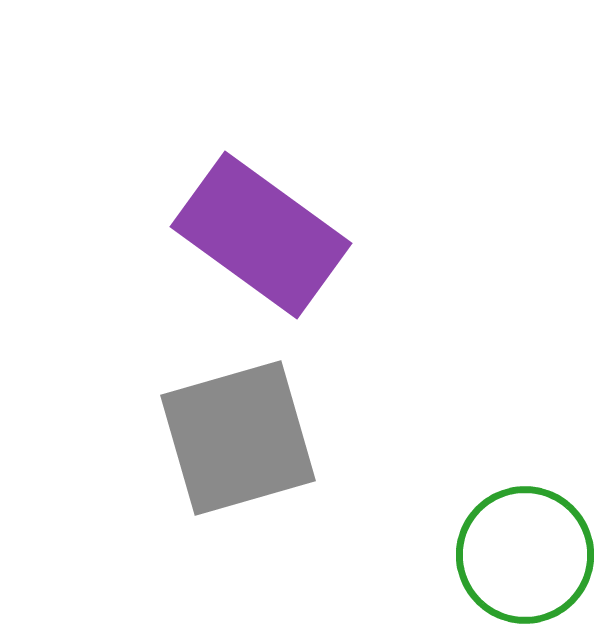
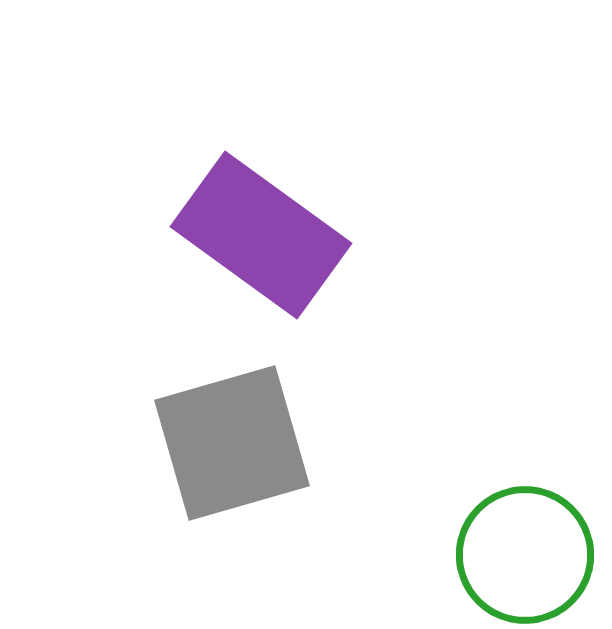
gray square: moved 6 px left, 5 px down
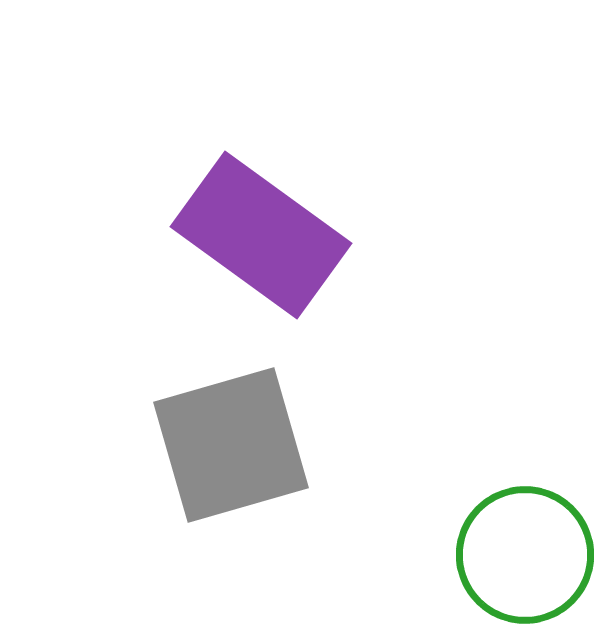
gray square: moved 1 px left, 2 px down
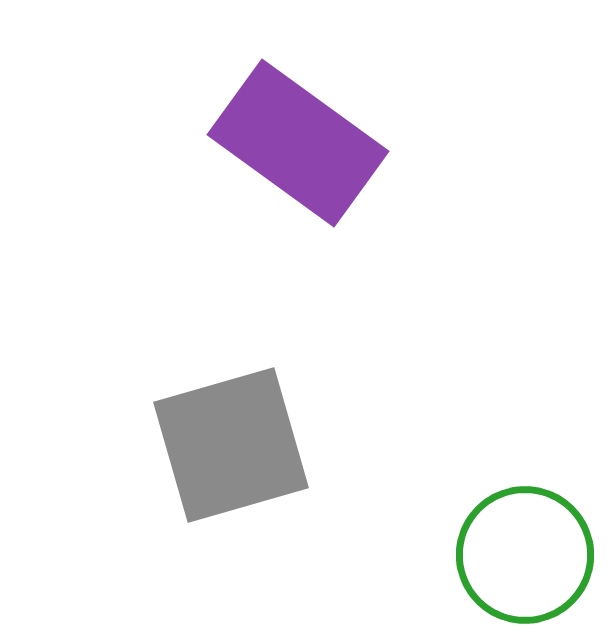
purple rectangle: moved 37 px right, 92 px up
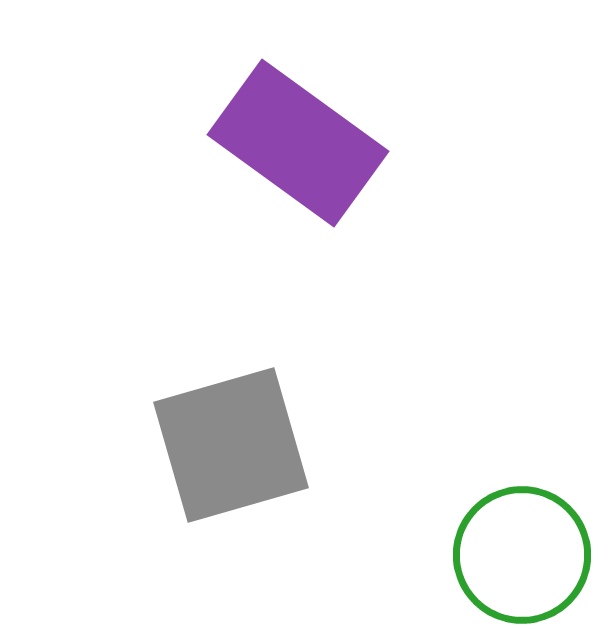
green circle: moved 3 px left
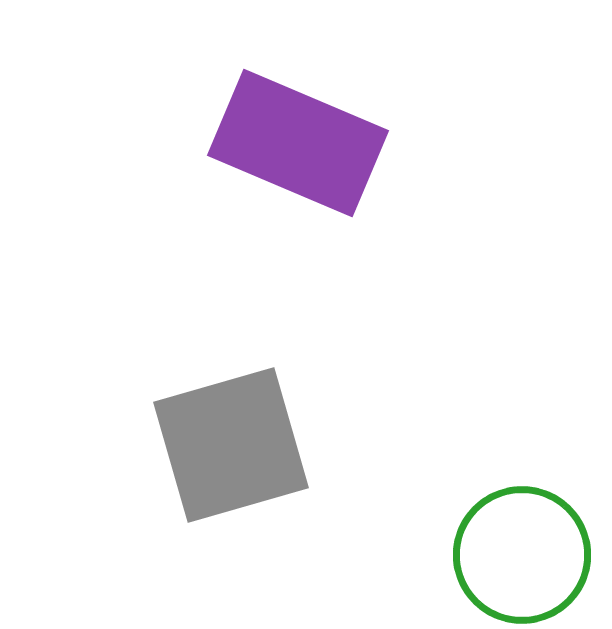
purple rectangle: rotated 13 degrees counterclockwise
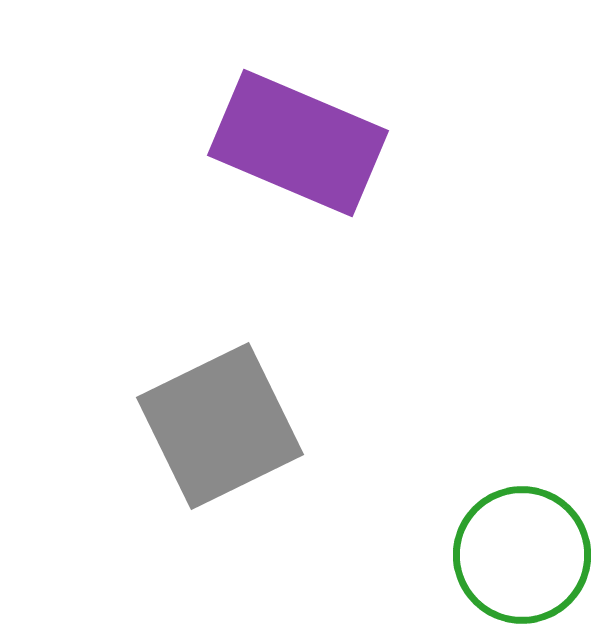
gray square: moved 11 px left, 19 px up; rotated 10 degrees counterclockwise
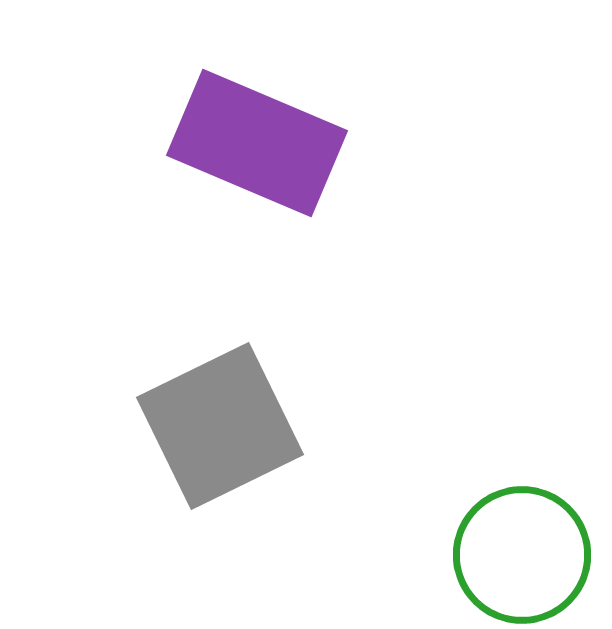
purple rectangle: moved 41 px left
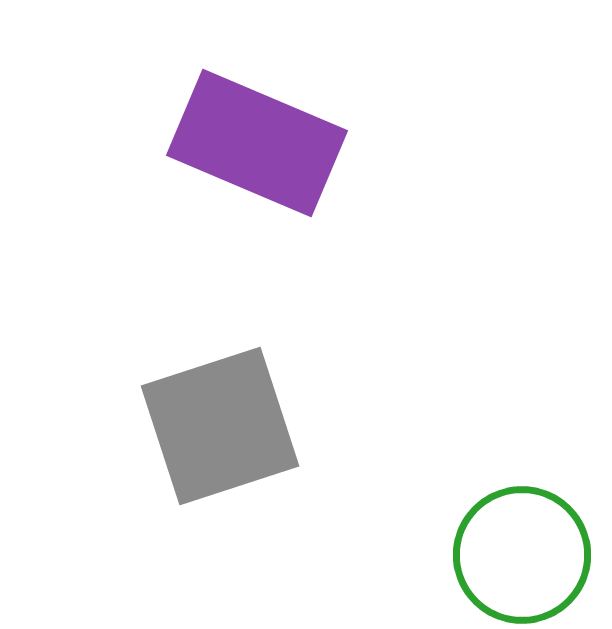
gray square: rotated 8 degrees clockwise
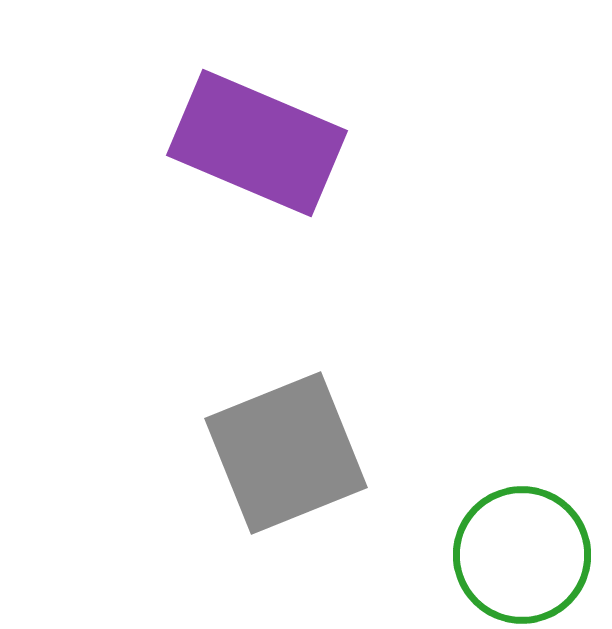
gray square: moved 66 px right, 27 px down; rotated 4 degrees counterclockwise
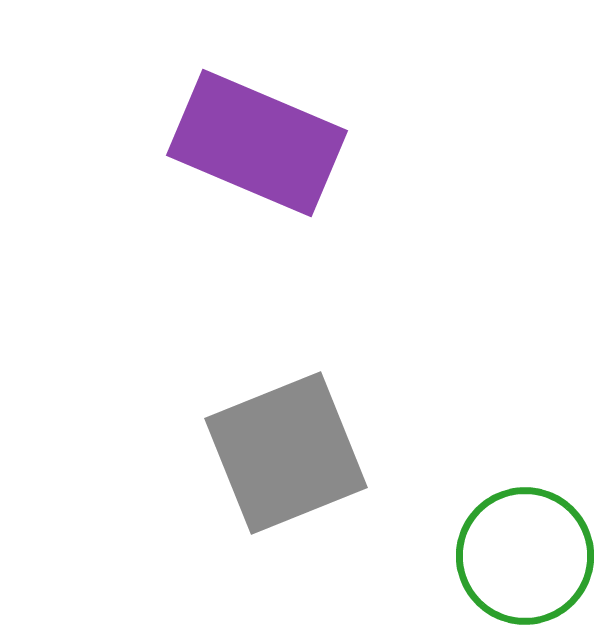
green circle: moved 3 px right, 1 px down
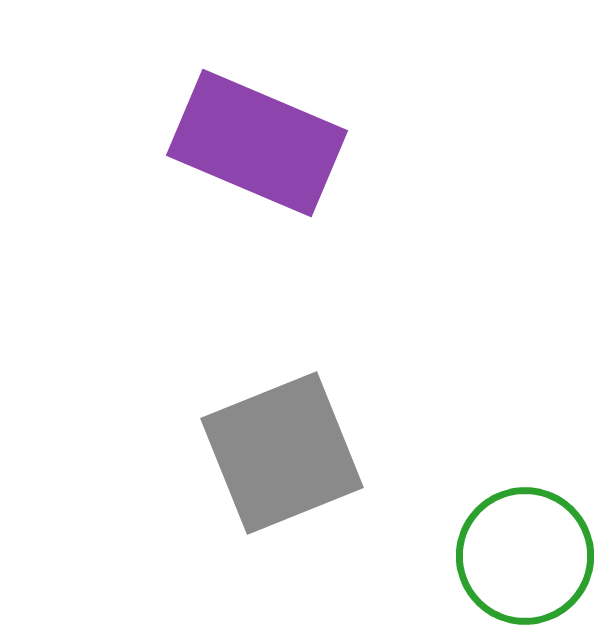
gray square: moved 4 px left
